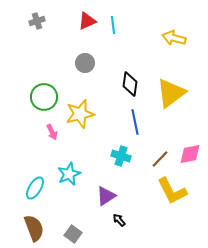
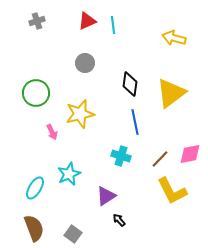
green circle: moved 8 px left, 4 px up
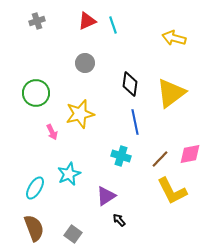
cyan line: rotated 12 degrees counterclockwise
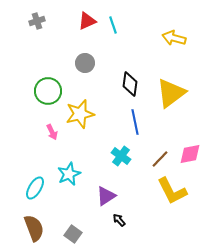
green circle: moved 12 px right, 2 px up
cyan cross: rotated 18 degrees clockwise
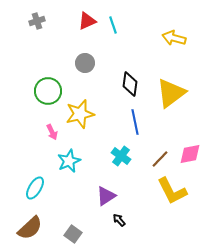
cyan star: moved 13 px up
brown semicircle: moved 4 px left; rotated 68 degrees clockwise
